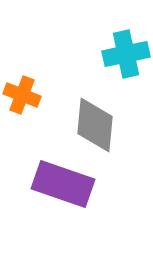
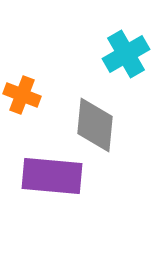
cyan cross: rotated 18 degrees counterclockwise
purple rectangle: moved 11 px left, 8 px up; rotated 14 degrees counterclockwise
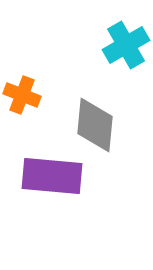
cyan cross: moved 9 px up
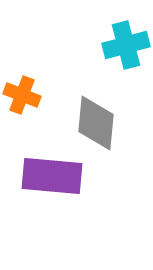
cyan cross: rotated 15 degrees clockwise
gray diamond: moved 1 px right, 2 px up
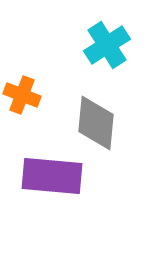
cyan cross: moved 19 px left; rotated 18 degrees counterclockwise
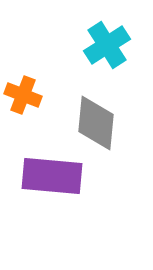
orange cross: moved 1 px right
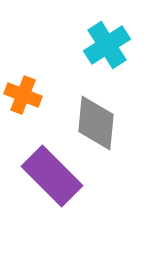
purple rectangle: rotated 40 degrees clockwise
